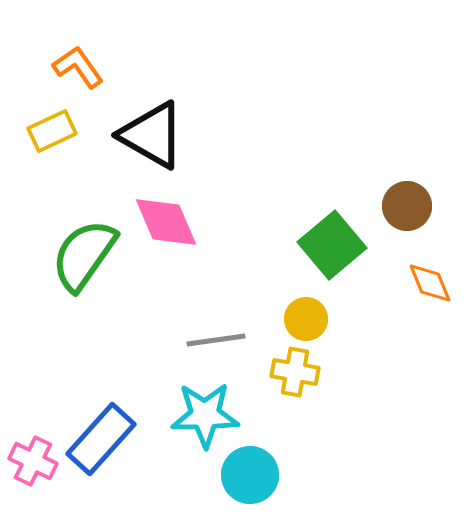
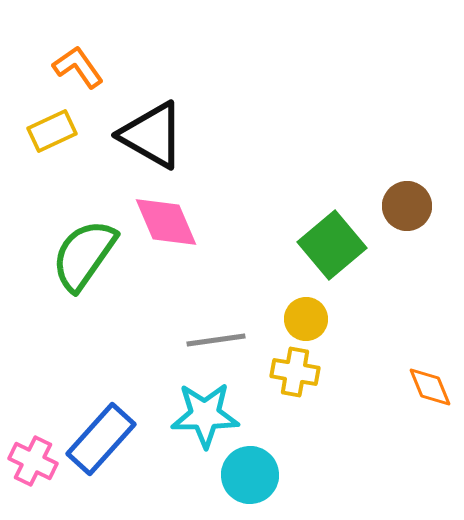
orange diamond: moved 104 px down
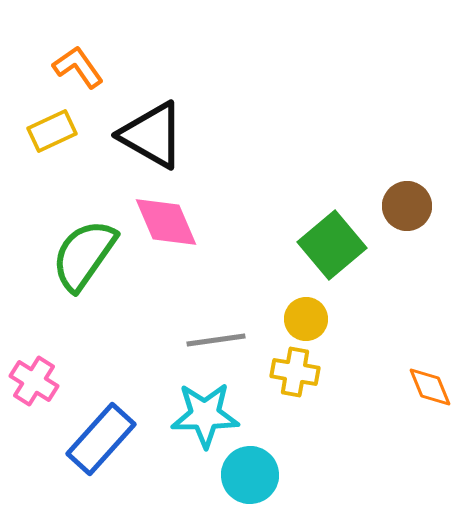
pink cross: moved 1 px right, 80 px up; rotated 6 degrees clockwise
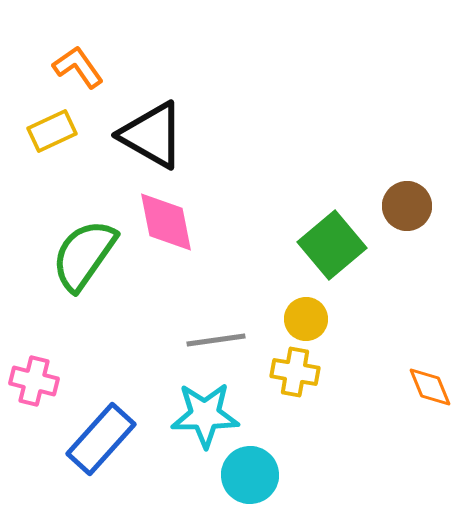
pink diamond: rotated 12 degrees clockwise
pink cross: rotated 18 degrees counterclockwise
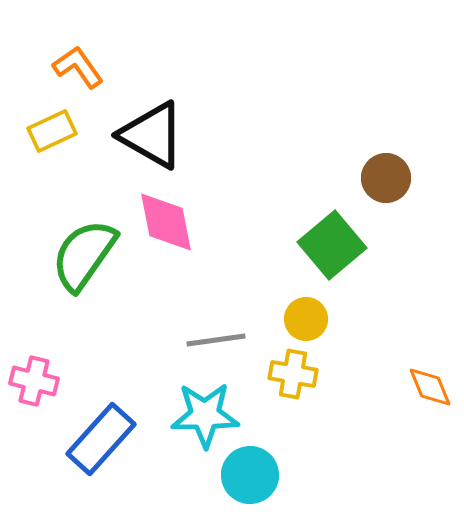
brown circle: moved 21 px left, 28 px up
yellow cross: moved 2 px left, 2 px down
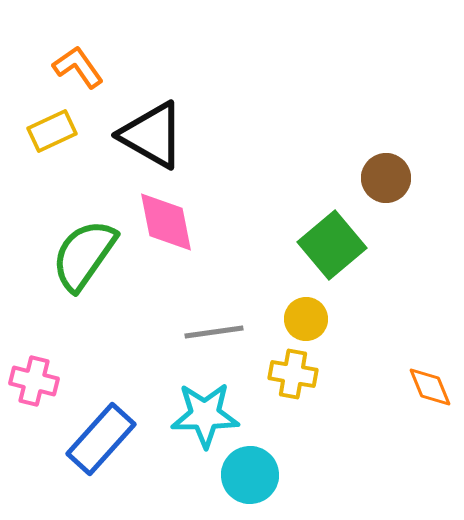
gray line: moved 2 px left, 8 px up
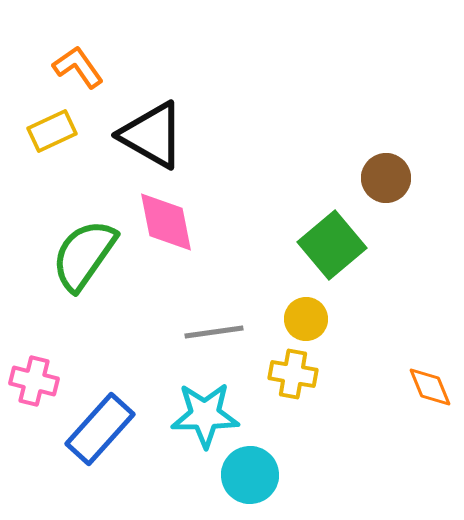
blue rectangle: moved 1 px left, 10 px up
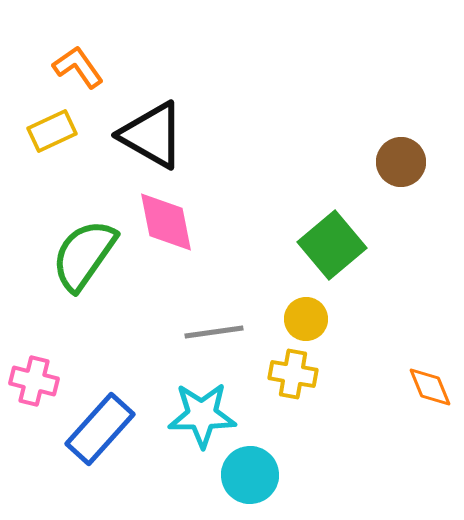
brown circle: moved 15 px right, 16 px up
cyan star: moved 3 px left
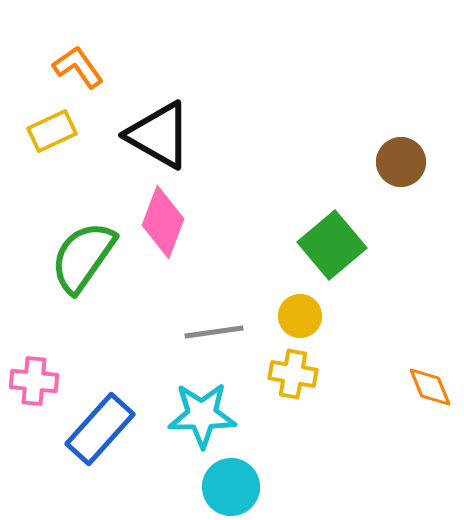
black triangle: moved 7 px right
pink diamond: moved 3 px left; rotated 32 degrees clockwise
green semicircle: moved 1 px left, 2 px down
yellow circle: moved 6 px left, 3 px up
pink cross: rotated 9 degrees counterclockwise
cyan circle: moved 19 px left, 12 px down
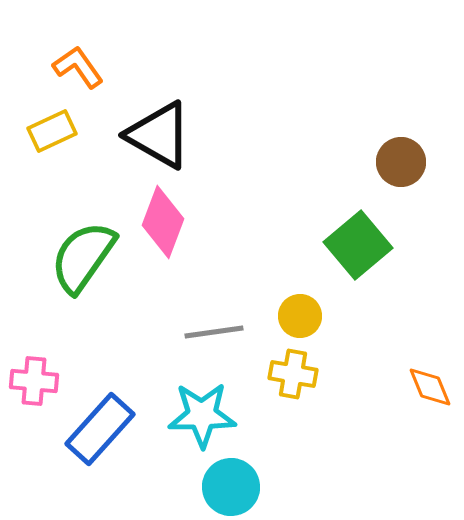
green square: moved 26 px right
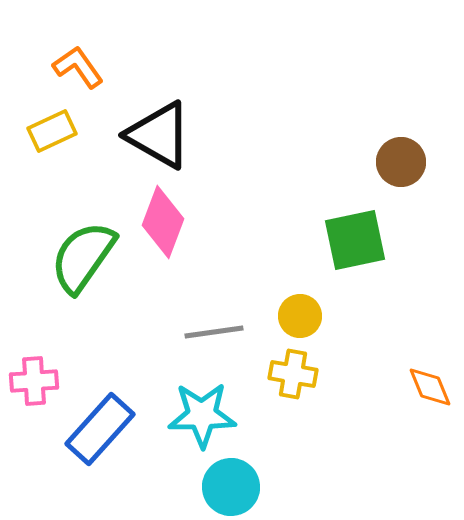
green square: moved 3 px left, 5 px up; rotated 28 degrees clockwise
pink cross: rotated 9 degrees counterclockwise
